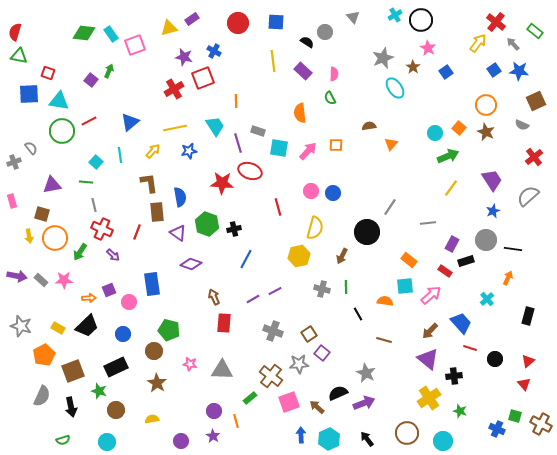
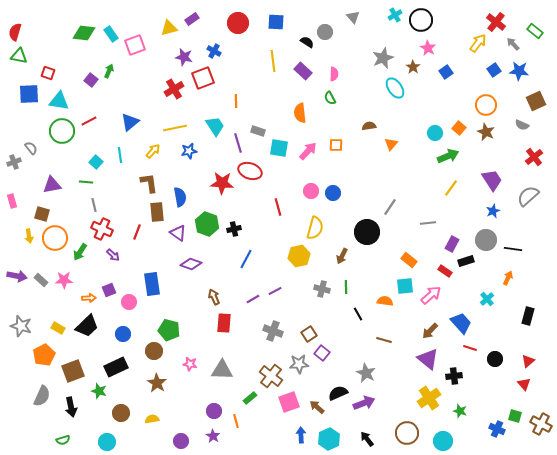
brown circle at (116, 410): moved 5 px right, 3 px down
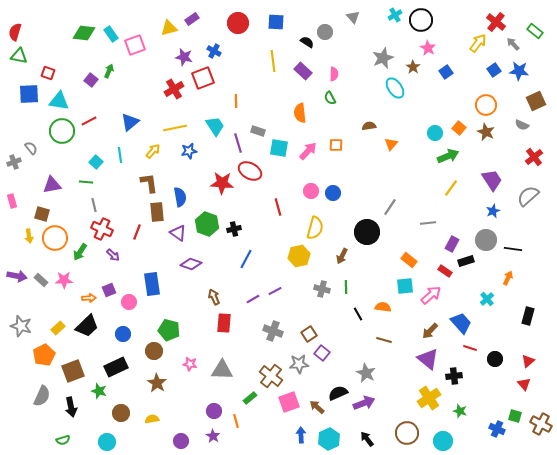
red ellipse at (250, 171): rotated 10 degrees clockwise
orange semicircle at (385, 301): moved 2 px left, 6 px down
yellow rectangle at (58, 328): rotated 72 degrees counterclockwise
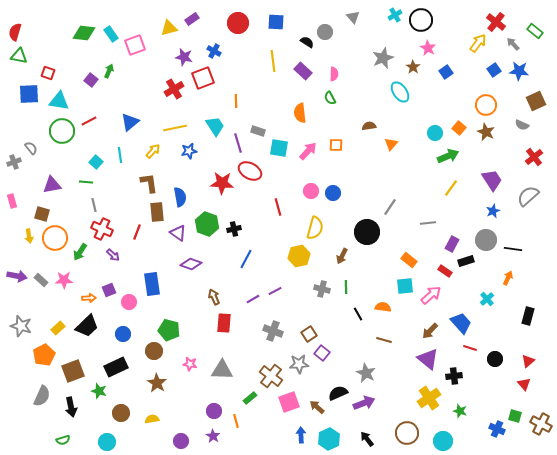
cyan ellipse at (395, 88): moved 5 px right, 4 px down
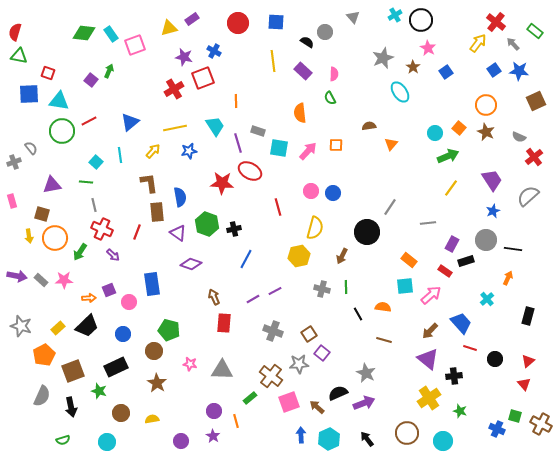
gray semicircle at (522, 125): moved 3 px left, 12 px down
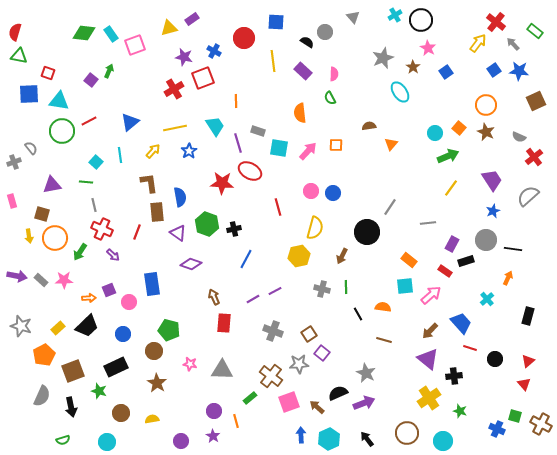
red circle at (238, 23): moved 6 px right, 15 px down
blue star at (189, 151): rotated 21 degrees counterclockwise
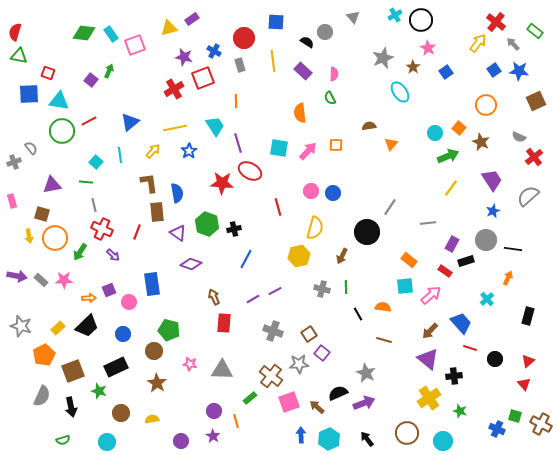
gray rectangle at (258, 131): moved 18 px left, 66 px up; rotated 56 degrees clockwise
brown star at (486, 132): moved 5 px left, 10 px down
blue semicircle at (180, 197): moved 3 px left, 4 px up
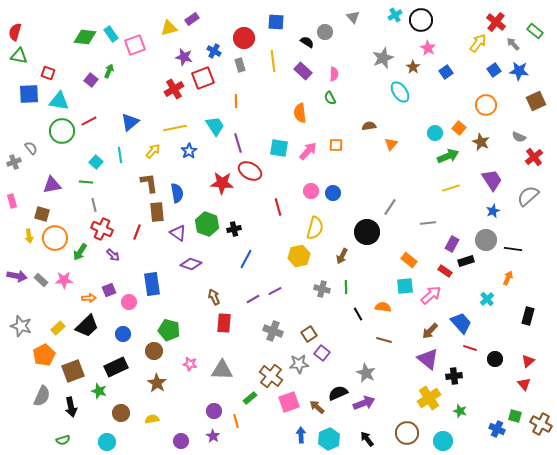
green diamond at (84, 33): moved 1 px right, 4 px down
yellow line at (451, 188): rotated 36 degrees clockwise
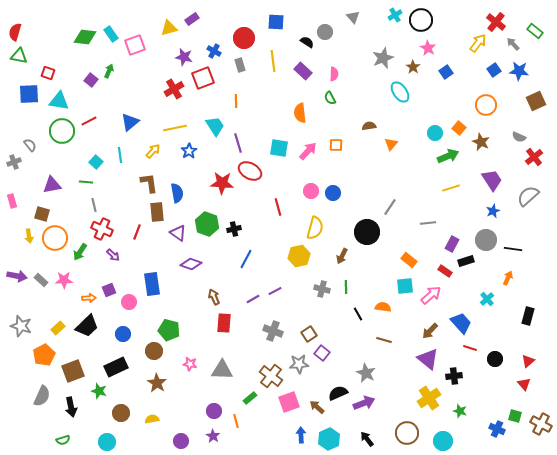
gray semicircle at (31, 148): moved 1 px left, 3 px up
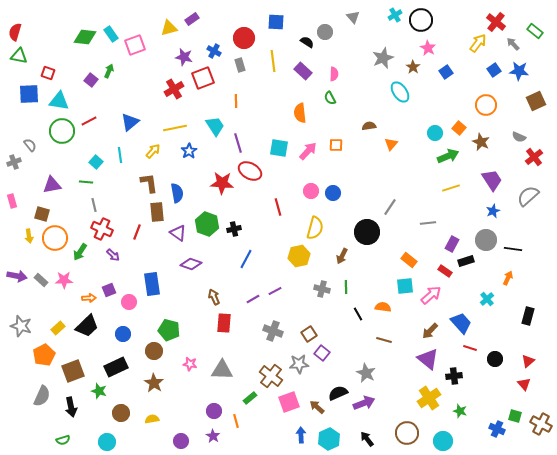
brown star at (157, 383): moved 3 px left
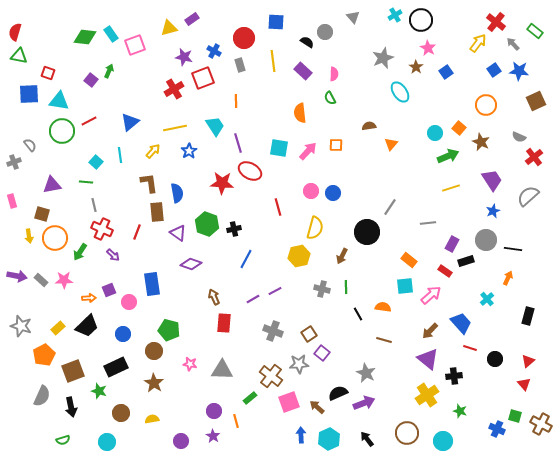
brown star at (413, 67): moved 3 px right
yellow cross at (429, 398): moved 2 px left, 3 px up
